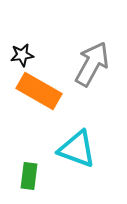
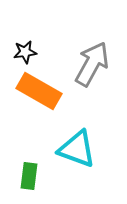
black star: moved 3 px right, 3 px up
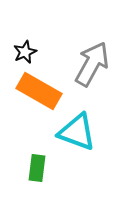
black star: rotated 15 degrees counterclockwise
cyan triangle: moved 17 px up
green rectangle: moved 8 px right, 8 px up
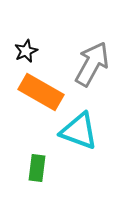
black star: moved 1 px right, 1 px up
orange rectangle: moved 2 px right, 1 px down
cyan triangle: moved 2 px right, 1 px up
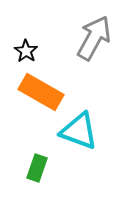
black star: rotated 15 degrees counterclockwise
gray arrow: moved 2 px right, 26 px up
green rectangle: rotated 12 degrees clockwise
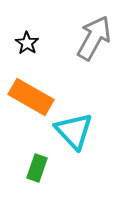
black star: moved 1 px right, 8 px up
orange rectangle: moved 10 px left, 5 px down
cyan triangle: moved 5 px left; rotated 27 degrees clockwise
